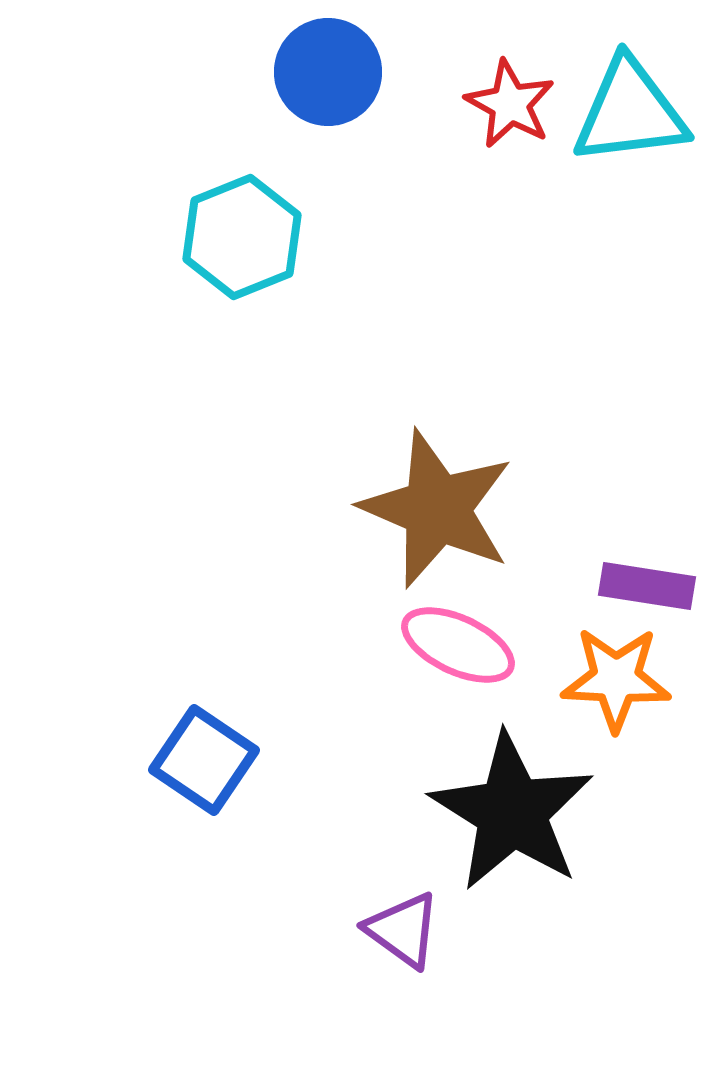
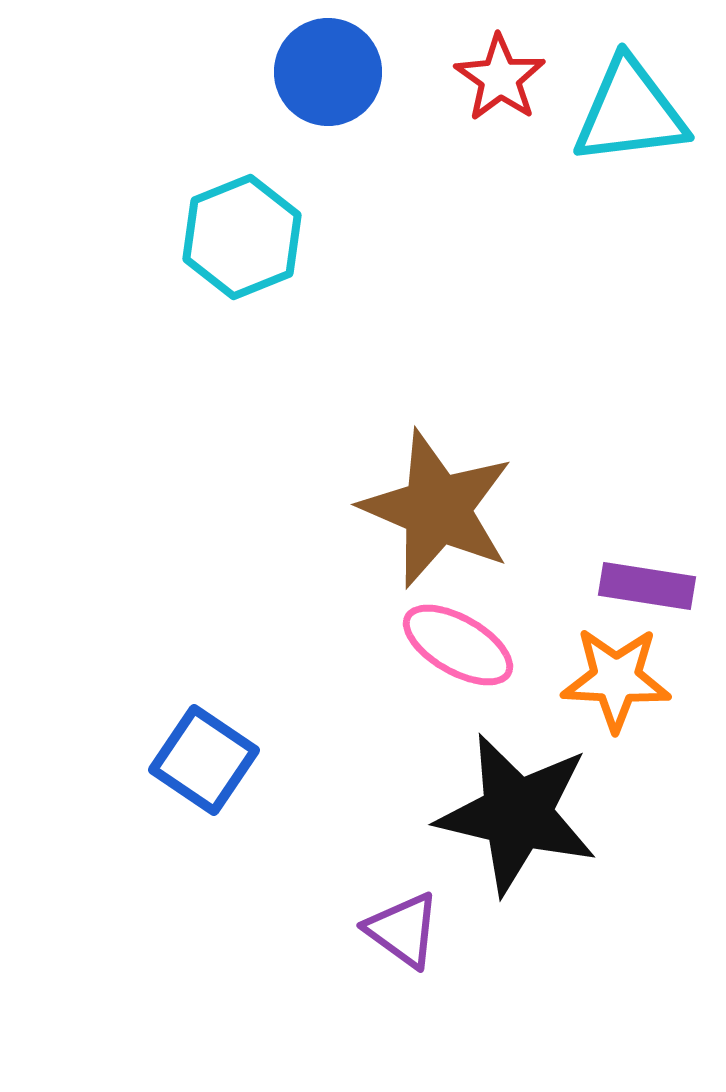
red star: moved 10 px left, 26 px up; rotated 6 degrees clockwise
pink ellipse: rotated 5 degrees clockwise
black star: moved 5 px right, 2 px down; rotated 19 degrees counterclockwise
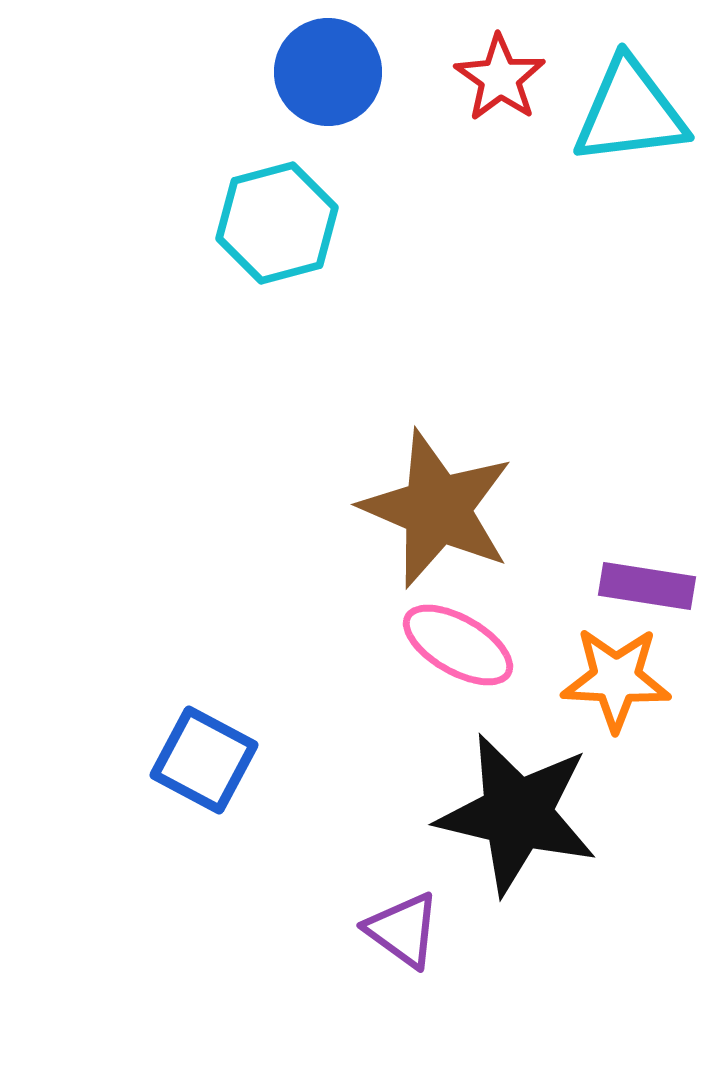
cyan hexagon: moved 35 px right, 14 px up; rotated 7 degrees clockwise
blue square: rotated 6 degrees counterclockwise
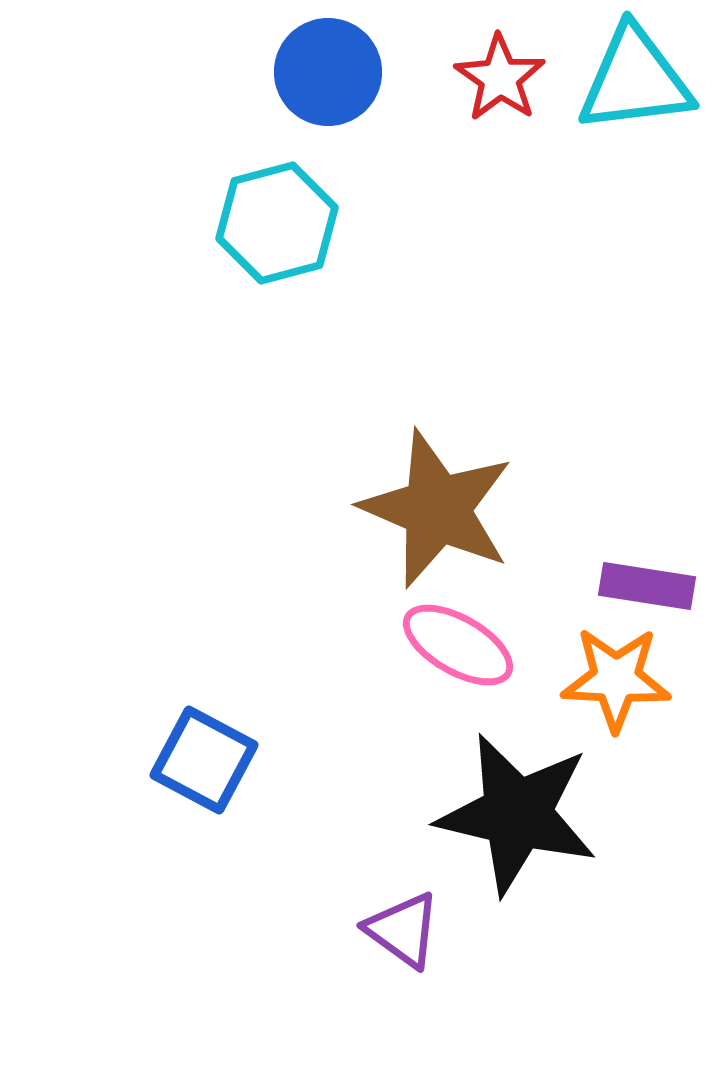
cyan triangle: moved 5 px right, 32 px up
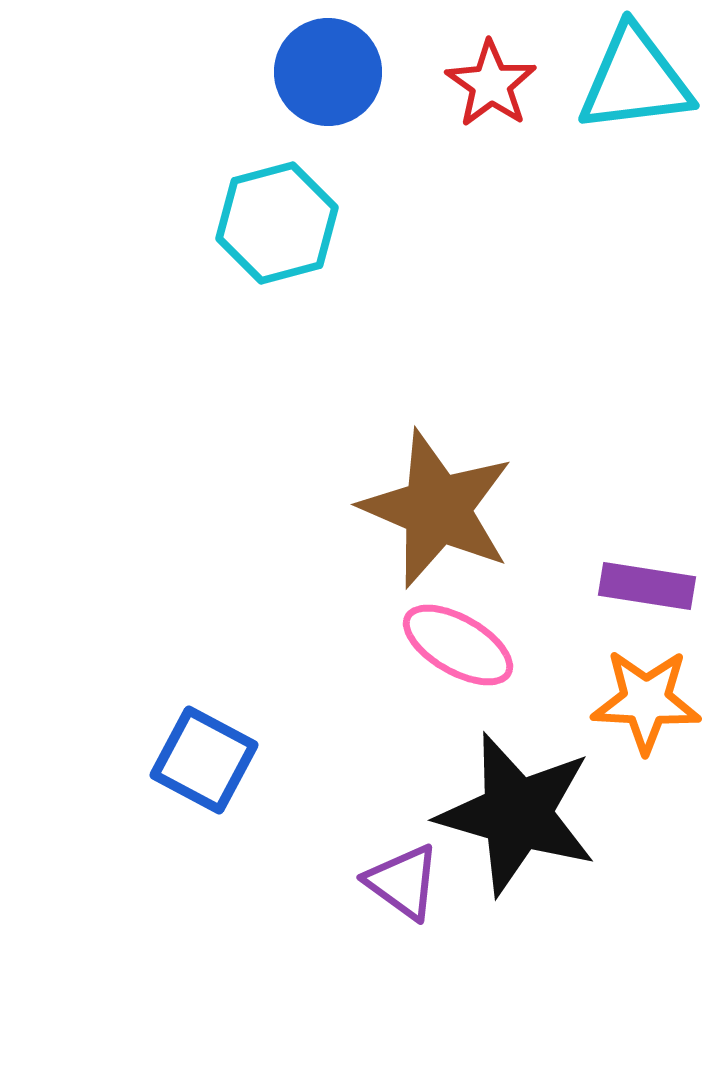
red star: moved 9 px left, 6 px down
orange star: moved 30 px right, 22 px down
black star: rotated 3 degrees clockwise
purple triangle: moved 48 px up
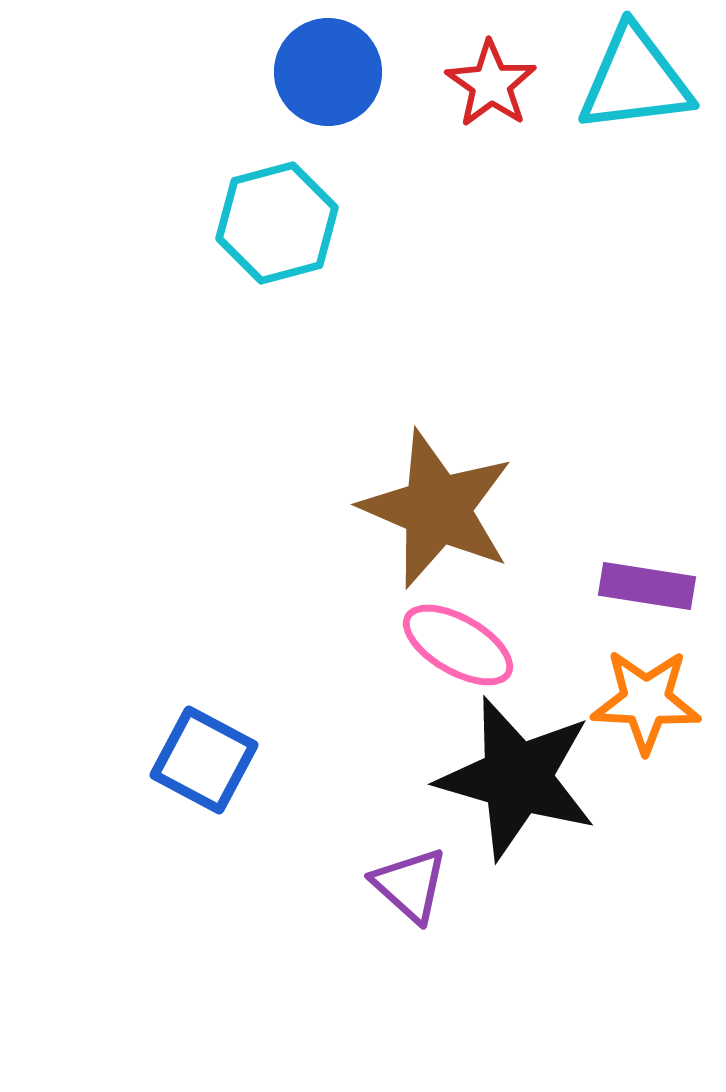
black star: moved 36 px up
purple triangle: moved 7 px right, 3 px down; rotated 6 degrees clockwise
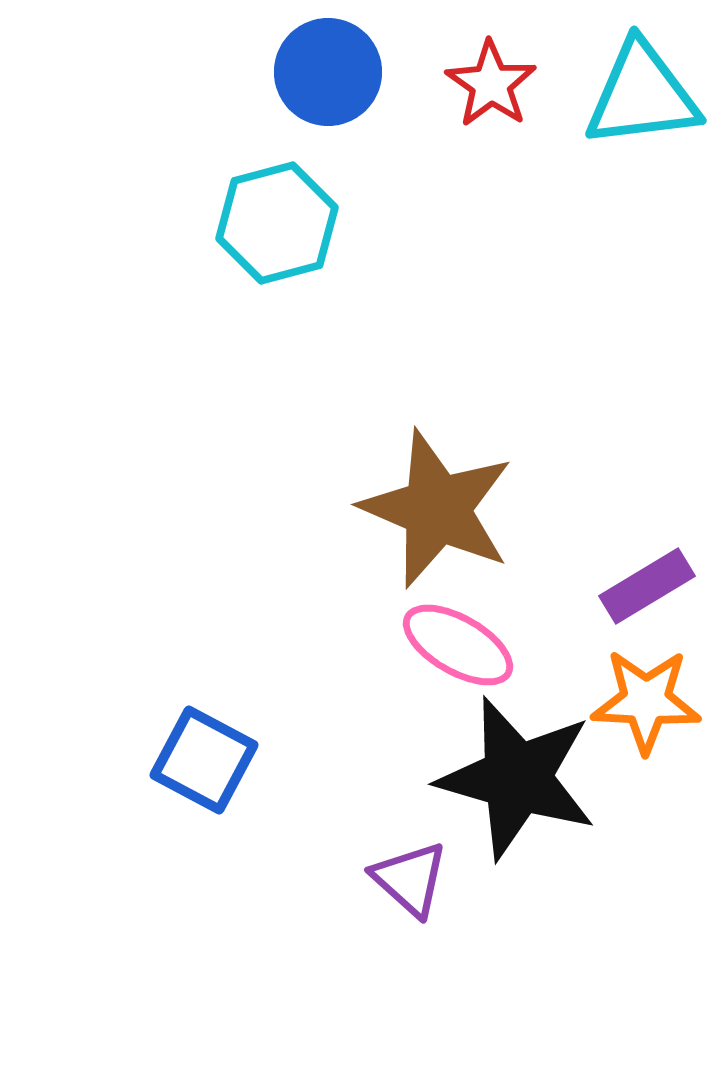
cyan triangle: moved 7 px right, 15 px down
purple rectangle: rotated 40 degrees counterclockwise
purple triangle: moved 6 px up
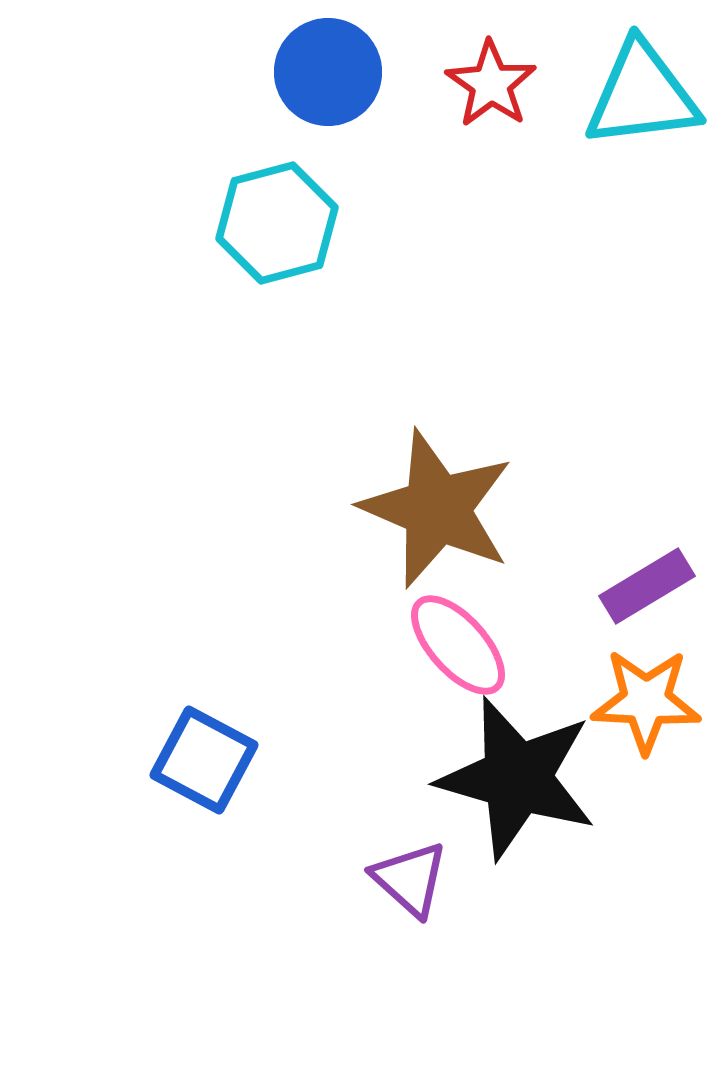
pink ellipse: rotated 18 degrees clockwise
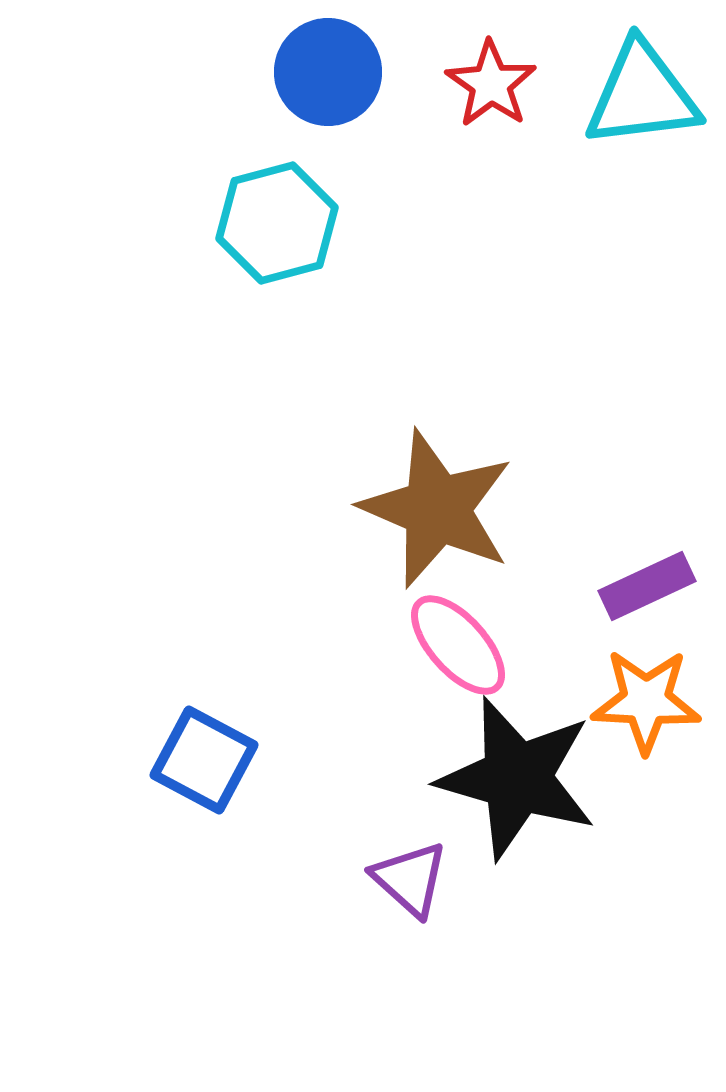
purple rectangle: rotated 6 degrees clockwise
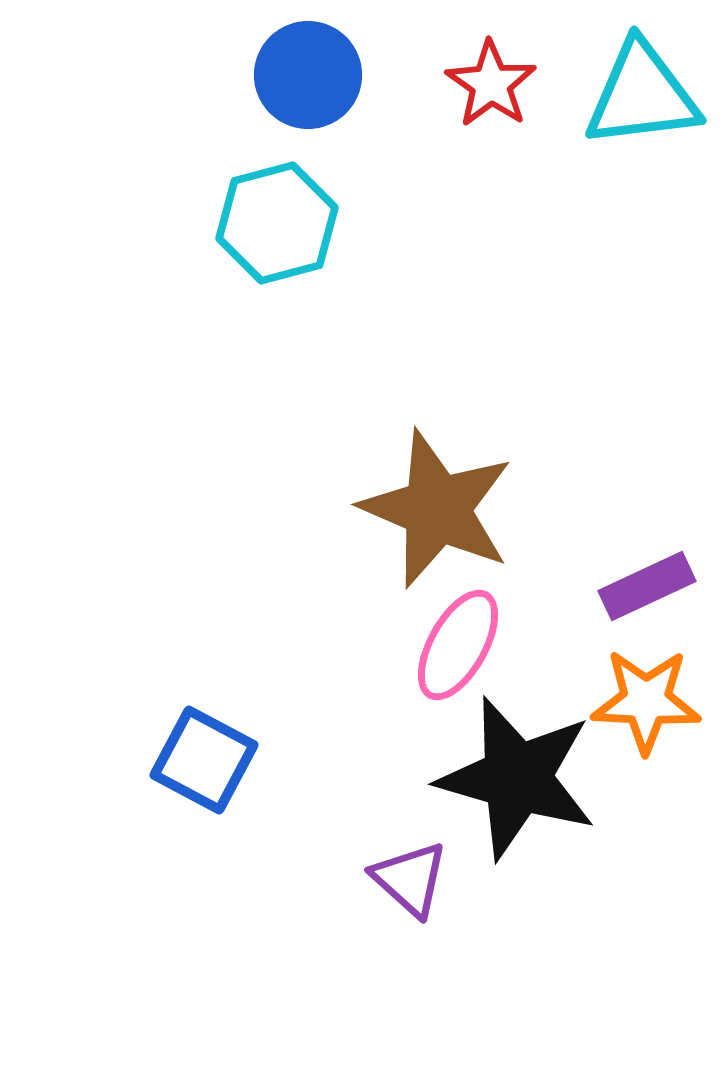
blue circle: moved 20 px left, 3 px down
pink ellipse: rotated 71 degrees clockwise
